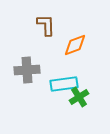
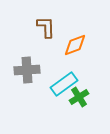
brown L-shape: moved 2 px down
cyan rectangle: rotated 28 degrees counterclockwise
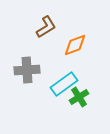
brown L-shape: rotated 60 degrees clockwise
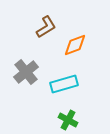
gray cross: moved 1 px left, 2 px down; rotated 35 degrees counterclockwise
cyan rectangle: rotated 20 degrees clockwise
green cross: moved 11 px left, 23 px down; rotated 30 degrees counterclockwise
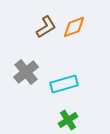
orange diamond: moved 1 px left, 18 px up
green cross: rotated 30 degrees clockwise
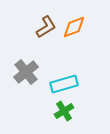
green cross: moved 4 px left, 9 px up
